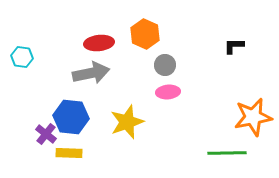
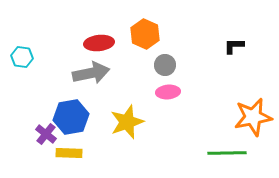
blue hexagon: rotated 16 degrees counterclockwise
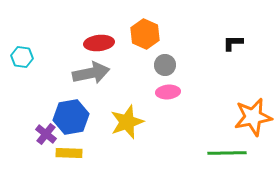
black L-shape: moved 1 px left, 3 px up
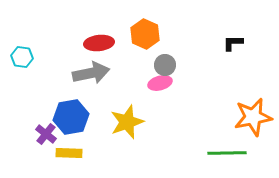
pink ellipse: moved 8 px left, 9 px up; rotated 10 degrees counterclockwise
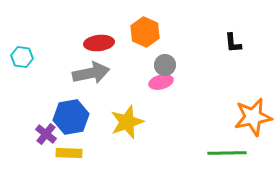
orange hexagon: moved 2 px up
black L-shape: rotated 95 degrees counterclockwise
pink ellipse: moved 1 px right, 1 px up
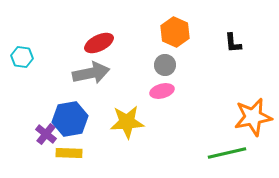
orange hexagon: moved 30 px right
red ellipse: rotated 20 degrees counterclockwise
pink ellipse: moved 1 px right, 9 px down
blue hexagon: moved 1 px left, 2 px down
yellow star: rotated 16 degrees clockwise
green line: rotated 12 degrees counterclockwise
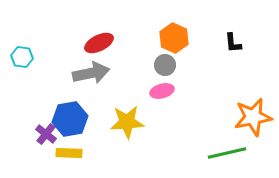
orange hexagon: moved 1 px left, 6 px down
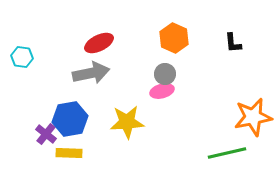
gray circle: moved 9 px down
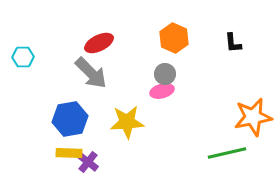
cyan hexagon: moved 1 px right; rotated 10 degrees counterclockwise
gray arrow: rotated 57 degrees clockwise
purple cross: moved 42 px right, 28 px down
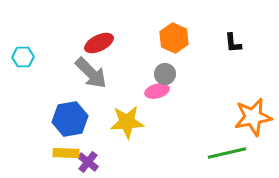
pink ellipse: moved 5 px left
yellow rectangle: moved 3 px left
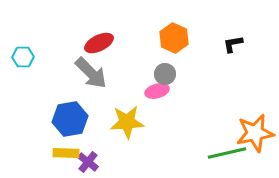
black L-shape: moved 1 px down; rotated 85 degrees clockwise
orange star: moved 2 px right, 16 px down
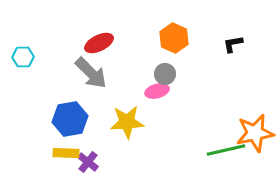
green line: moved 1 px left, 3 px up
